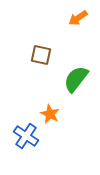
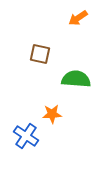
brown square: moved 1 px left, 1 px up
green semicircle: rotated 56 degrees clockwise
orange star: moved 2 px right; rotated 30 degrees counterclockwise
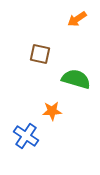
orange arrow: moved 1 px left, 1 px down
green semicircle: rotated 12 degrees clockwise
orange star: moved 3 px up
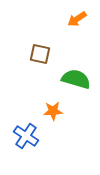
orange star: moved 1 px right
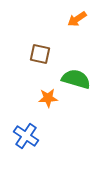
orange star: moved 5 px left, 13 px up
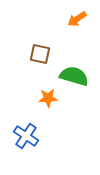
green semicircle: moved 2 px left, 3 px up
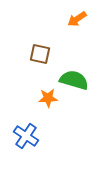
green semicircle: moved 4 px down
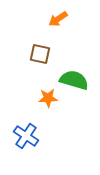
orange arrow: moved 19 px left
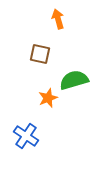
orange arrow: rotated 108 degrees clockwise
green semicircle: rotated 32 degrees counterclockwise
orange star: rotated 18 degrees counterclockwise
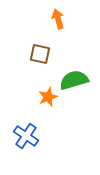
orange star: moved 1 px up
